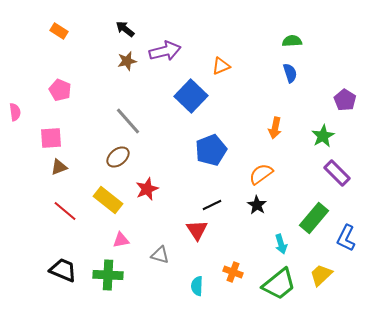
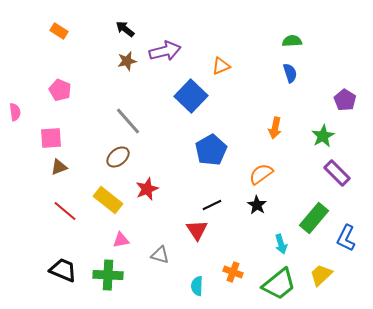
blue pentagon: rotated 8 degrees counterclockwise
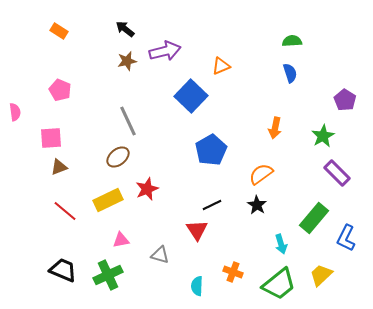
gray line: rotated 16 degrees clockwise
yellow rectangle: rotated 64 degrees counterclockwise
green cross: rotated 28 degrees counterclockwise
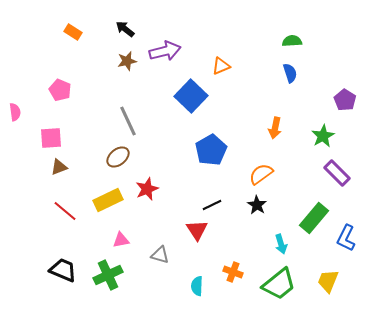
orange rectangle: moved 14 px right, 1 px down
yellow trapezoid: moved 7 px right, 6 px down; rotated 25 degrees counterclockwise
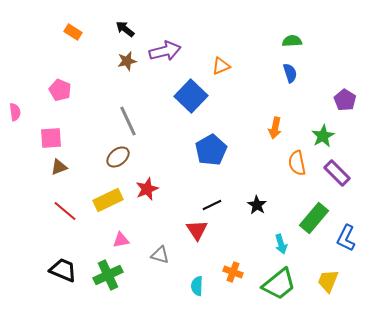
orange semicircle: moved 36 px right, 11 px up; rotated 65 degrees counterclockwise
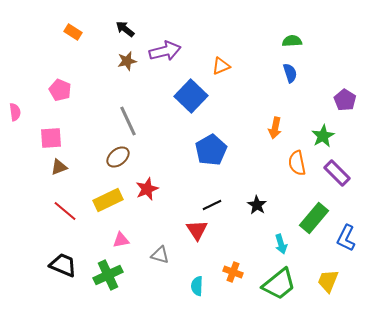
black trapezoid: moved 5 px up
